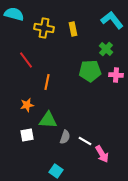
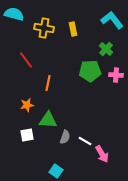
orange line: moved 1 px right, 1 px down
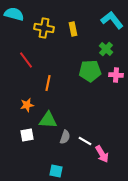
cyan square: rotated 24 degrees counterclockwise
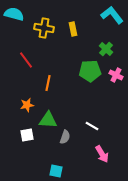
cyan L-shape: moved 5 px up
pink cross: rotated 24 degrees clockwise
white line: moved 7 px right, 15 px up
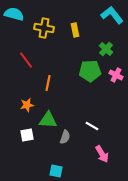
yellow rectangle: moved 2 px right, 1 px down
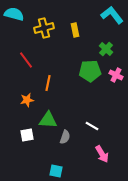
yellow cross: rotated 24 degrees counterclockwise
orange star: moved 5 px up
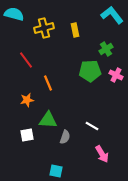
green cross: rotated 16 degrees clockwise
orange line: rotated 35 degrees counterclockwise
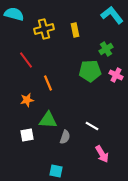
yellow cross: moved 1 px down
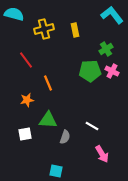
pink cross: moved 4 px left, 4 px up
white square: moved 2 px left, 1 px up
